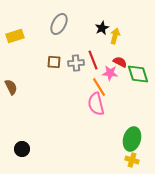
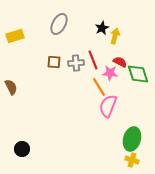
pink semicircle: moved 12 px right, 2 px down; rotated 35 degrees clockwise
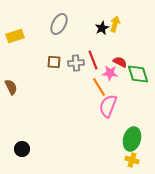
yellow arrow: moved 12 px up
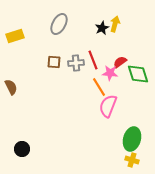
red semicircle: rotated 64 degrees counterclockwise
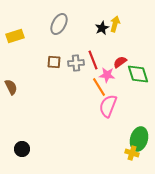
pink star: moved 3 px left, 2 px down
green ellipse: moved 7 px right
yellow cross: moved 7 px up
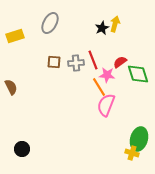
gray ellipse: moved 9 px left, 1 px up
pink semicircle: moved 2 px left, 1 px up
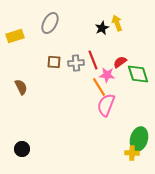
yellow arrow: moved 2 px right, 1 px up; rotated 35 degrees counterclockwise
brown semicircle: moved 10 px right
yellow cross: rotated 16 degrees counterclockwise
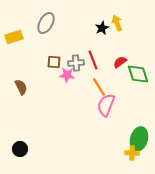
gray ellipse: moved 4 px left
yellow rectangle: moved 1 px left, 1 px down
pink star: moved 40 px left
black circle: moved 2 px left
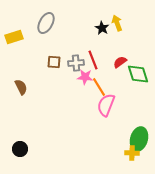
black star: rotated 16 degrees counterclockwise
pink star: moved 18 px right, 2 px down
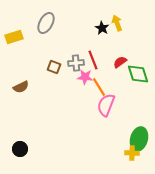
brown square: moved 5 px down; rotated 16 degrees clockwise
brown semicircle: rotated 91 degrees clockwise
